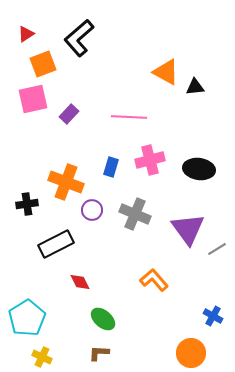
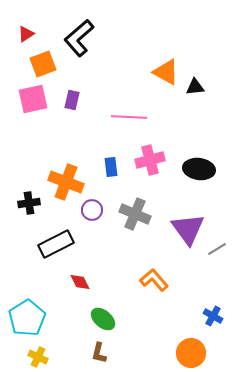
purple rectangle: moved 3 px right, 14 px up; rotated 30 degrees counterclockwise
blue rectangle: rotated 24 degrees counterclockwise
black cross: moved 2 px right, 1 px up
brown L-shape: rotated 80 degrees counterclockwise
yellow cross: moved 4 px left
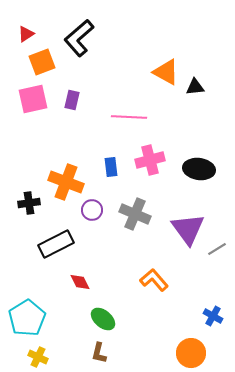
orange square: moved 1 px left, 2 px up
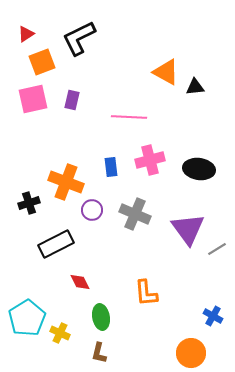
black L-shape: rotated 15 degrees clockwise
black cross: rotated 10 degrees counterclockwise
orange L-shape: moved 8 px left, 13 px down; rotated 144 degrees counterclockwise
green ellipse: moved 2 px left, 2 px up; rotated 40 degrees clockwise
yellow cross: moved 22 px right, 24 px up
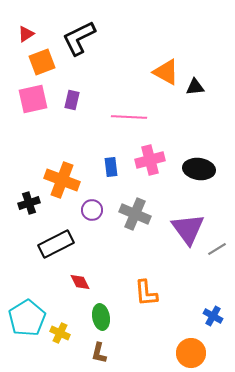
orange cross: moved 4 px left, 2 px up
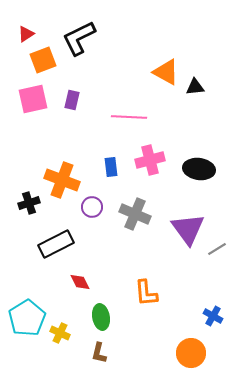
orange square: moved 1 px right, 2 px up
purple circle: moved 3 px up
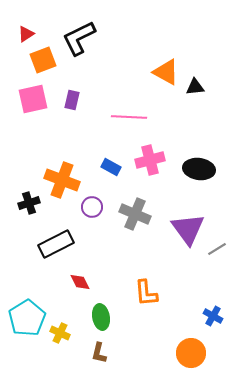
blue rectangle: rotated 54 degrees counterclockwise
